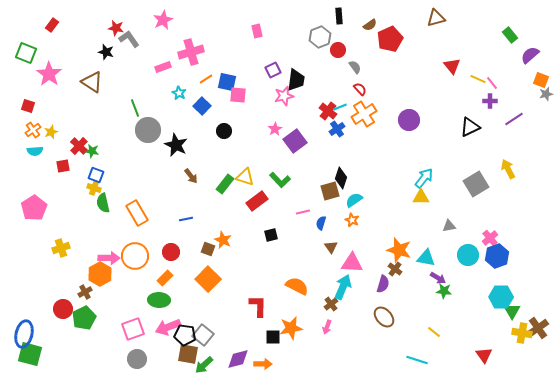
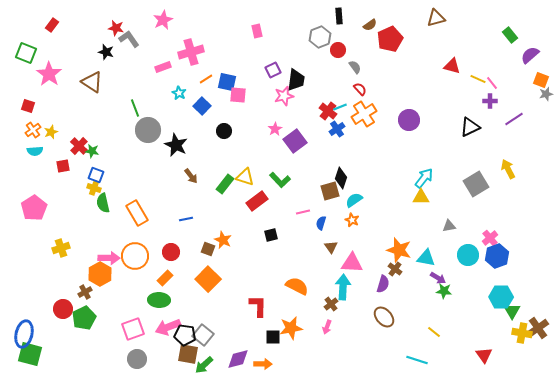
red triangle at (452, 66): rotated 36 degrees counterclockwise
cyan arrow at (343, 287): rotated 20 degrees counterclockwise
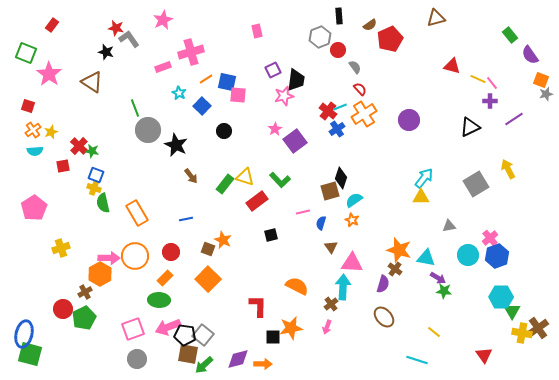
purple semicircle at (530, 55): rotated 84 degrees counterclockwise
